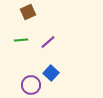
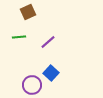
green line: moved 2 px left, 3 px up
purple circle: moved 1 px right
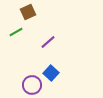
green line: moved 3 px left, 5 px up; rotated 24 degrees counterclockwise
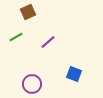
green line: moved 5 px down
blue square: moved 23 px right, 1 px down; rotated 21 degrees counterclockwise
purple circle: moved 1 px up
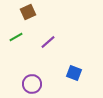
blue square: moved 1 px up
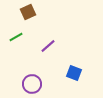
purple line: moved 4 px down
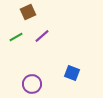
purple line: moved 6 px left, 10 px up
blue square: moved 2 px left
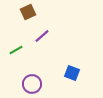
green line: moved 13 px down
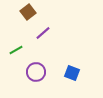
brown square: rotated 14 degrees counterclockwise
purple line: moved 1 px right, 3 px up
purple circle: moved 4 px right, 12 px up
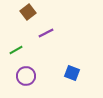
purple line: moved 3 px right; rotated 14 degrees clockwise
purple circle: moved 10 px left, 4 px down
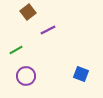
purple line: moved 2 px right, 3 px up
blue square: moved 9 px right, 1 px down
